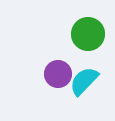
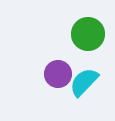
cyan semicircle: moved 1 px down
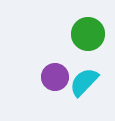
purple circle: moved 3 px left, 3 px down
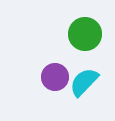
green circle: moved 3 px left
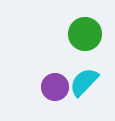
purple circle: moved 10 px down
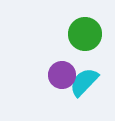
purple circle: moved 7 px right, 12 px up
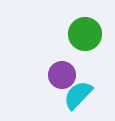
cyan semicircle: moved 6 px left, 13 px down
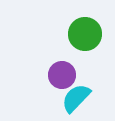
cyan semicircle: moved 2 px left, 3 px down
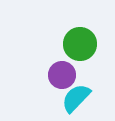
green circle: moved 5 px left, 10 px down
